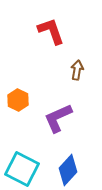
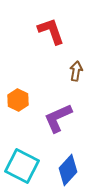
brown arrow: moved 1 px left, 1 px down
cyan square: moved 3 px up
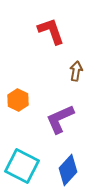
purple L-shape: moved 2 px right, 1 px down
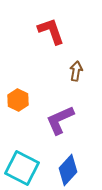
purple L-shape: moved 1 px down
cyan square: moved 2 px down
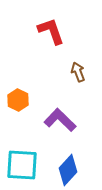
brown arrow: moved 2 px right, 1 px down; rotated 30 degrees counterclockwise
purple L-shape: rotated 68 degrees clockwise
cyan square: moved 3 px up; rotated 24 degrees counterclockwise
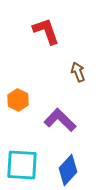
red L-shape: moved 5 px left
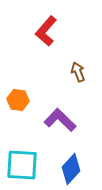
red L-shape: rotated 120 degrees counterclockwise
orange hexagon: rotated 20 degrees counterclockwise
blue diamond: moved 3 px right, 1 px up
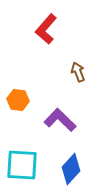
red L-shape: moved 2 px up
